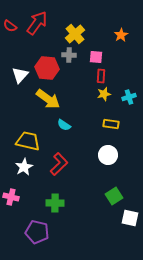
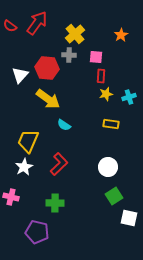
yellow star: moved 2 px right
yellow trapezoid: rotated 80 degrees counterclockwise
white circle: moved 12 px down
white square: moved 1 px left
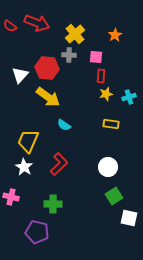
red arrow: rotated 75 degrees clockwise
orange star: moved 6 px left
yellow arrow: moved 2 px up
white star: rotated 12 degrees counterclockwise
green cross: moved 2 px left, 1 px down
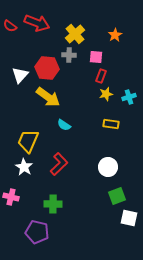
red rectangle: rotated 16 degrees clockwise
green square: moved 3 px right; rotated 12 degrees clockwise
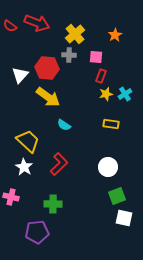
cyan cross: moved 4 px left, 3 px up; rotated 16 degrees counterclockwise
yellow trapezoid: rotated 110 degrees clockwise
white square: moved 5 px left
purple pentagon: rotated 20 degrees counterclockwise
